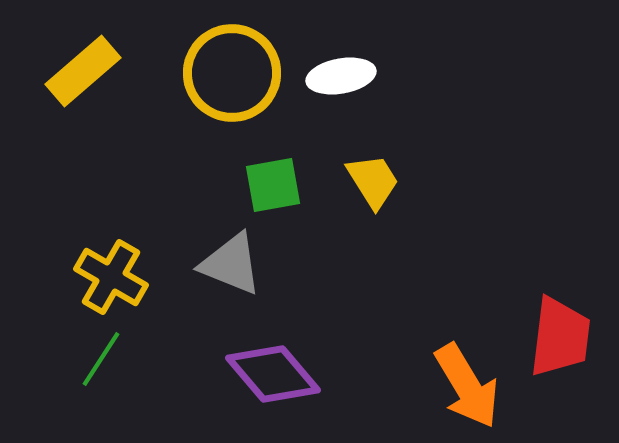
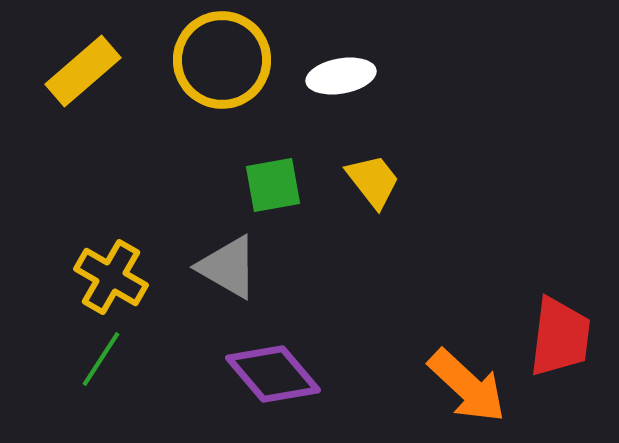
yellow circle: moved 10 px left, 13 px up
yellow trapezoid: rotated 6 degrees counterclockwise
gray triangle: moved 3 px left, 3 px down; rotated 8 degrees clockwise
orange arrow: rotated 16 degrees counterclockwise
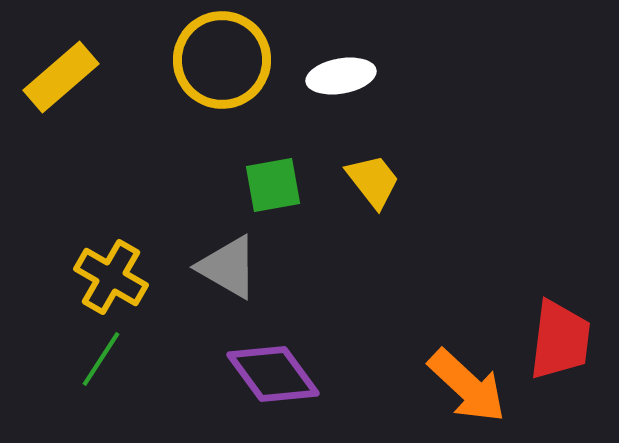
yellow rectangle: moved 22 px left, 6 px down
red trapezoid: moved 3 px down
purple diamond: rotated 4 degrees clockwise
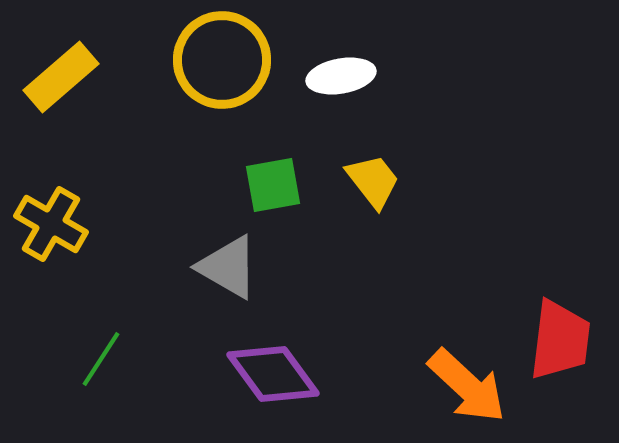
yellow cross: moved 60 px left, 53 px up
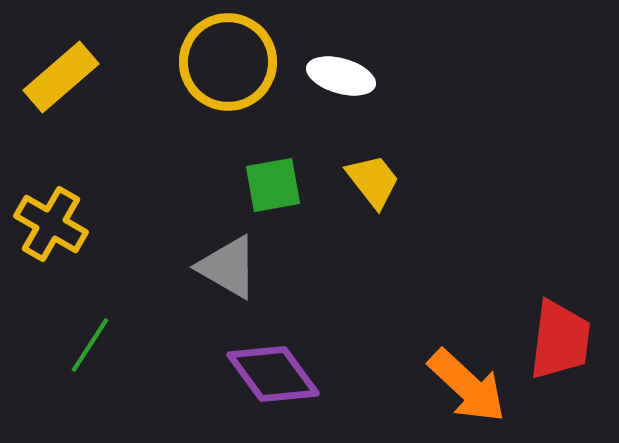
yellow circle: moved 6 px right, 2 px down
white ellipse: rotated 26 degrees clockwise
green line: moved 11 px left, 14 px up
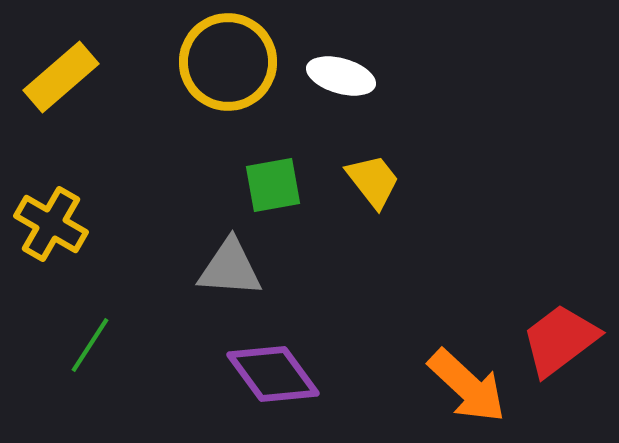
gray triangle: moved 2 px right, 1 px down; rotated 26 degrees counterclockwise
red trapezoid: rotated 134 degrees counterclockwise
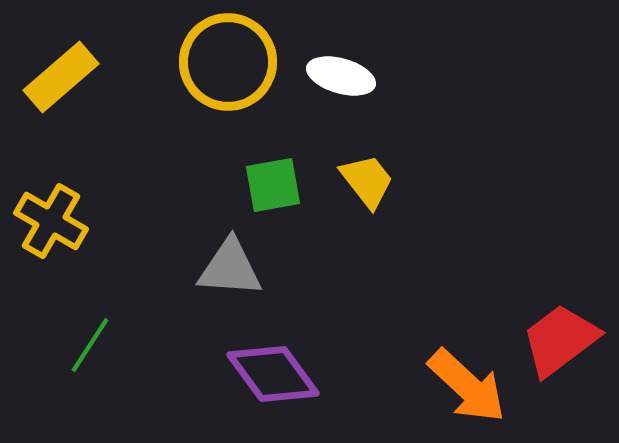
yellow trapezoid: moved 6 px left
yellow cross: moved 3 px up
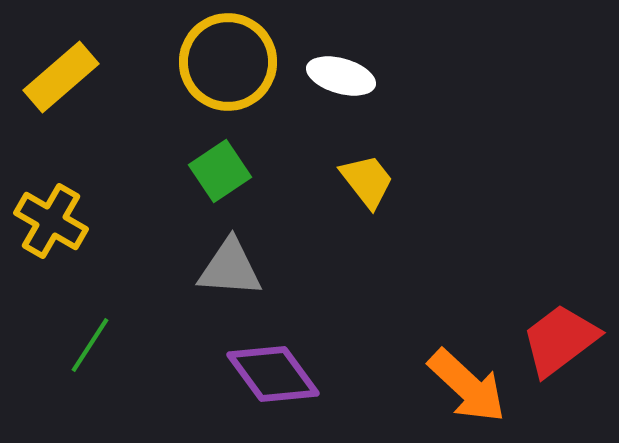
green square: moved 53 px left, 14 px up; rotated 24 degrees counterclockwise
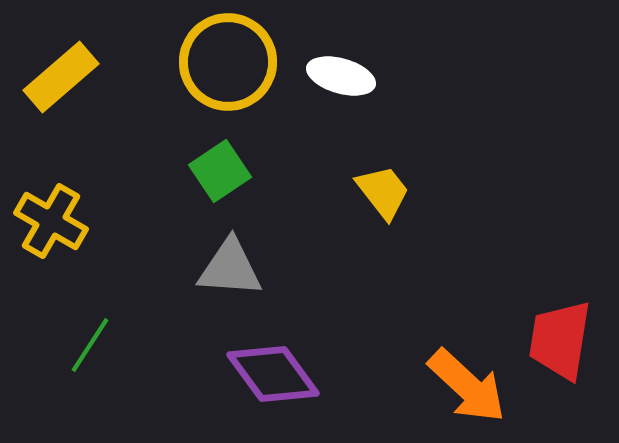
yellow trapezoid: moved 16 px right, 11 px down
red trapezoid: rotated 44 degrees counterclockwise
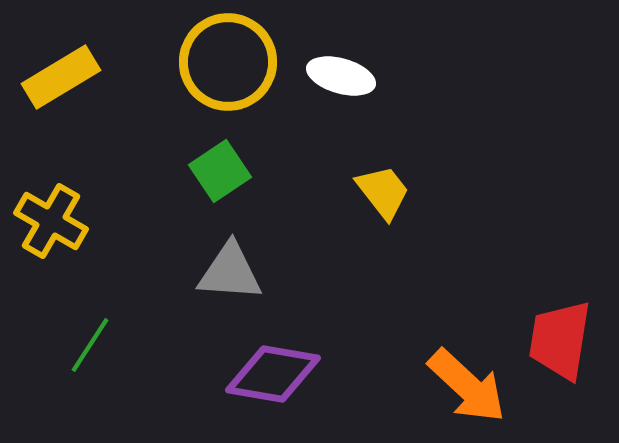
yellow rectangle: rotated 10 degrees clockwise
gray triangle: moved 4 px down
purple diamond: rotated 44 degrees counterclockwise
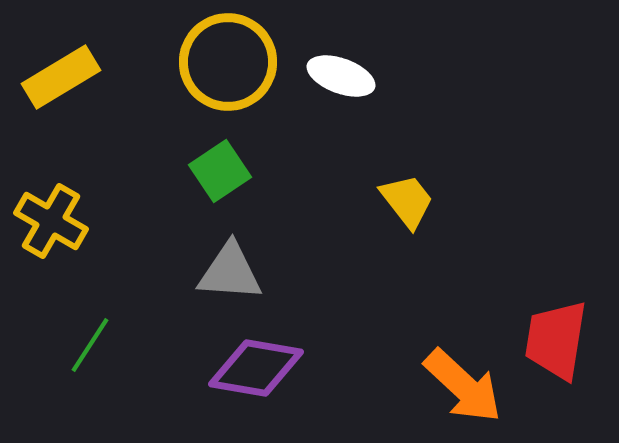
white ellipse: rotated 4 degrees clockwise
yellow trapezoid: moved 24 px right, 9 px down
red trapezoid: moved 4 px left
purple diamond: moved 17 px left, 6 px up
orange arrow: moved 4 px left
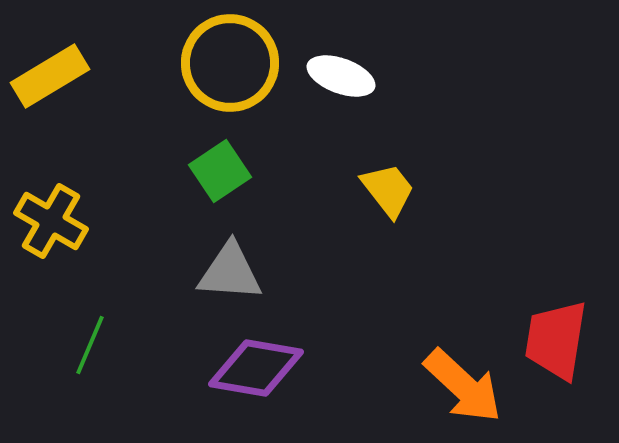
yellow circle: moved 2 px right, 1 px down
yellow rectangle: moved 11 px left, 1 px up
yellow trapezoid: moved 19 px left, 11 px up
green line: rotated 10 degrees counterclockwise
